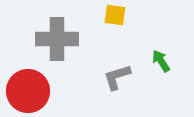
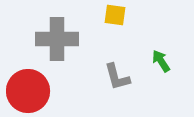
gray L-shape: rotated 88 degrees counterclockwise
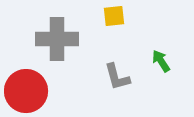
yellow square: moved 1 px left, 1 px down; rotated 15 degrees counterclockwise
red circle: moved 2 px left
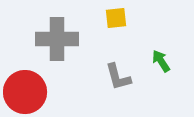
yellow square: moved 2 px right, 2 px down
gray L-shape: moved 1 px right
red circle: moved 1 px left, 1 px down
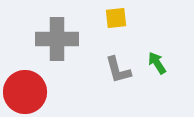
green arrow: moved 4 px left, 2 px down
gray L-shape: moved 7 px up
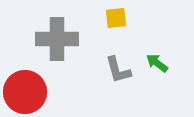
green arrow: rotated 20 degrees counterclockwise
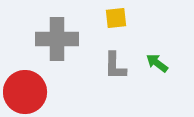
gray L-shape: moved 3 px left, 4 px up; rotated 16 degrees clockwise
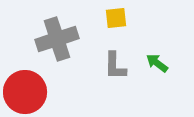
gray cross: rotated 18 degrees counterclockwise
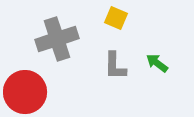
yellow square: rotated 30 degrees clockwise
